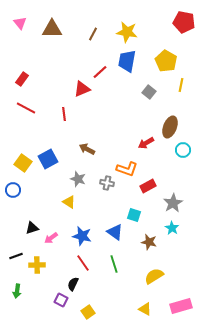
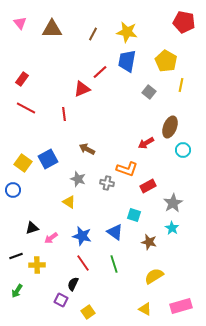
green arrow at (17, 291): rotated 24 degrees clockwise
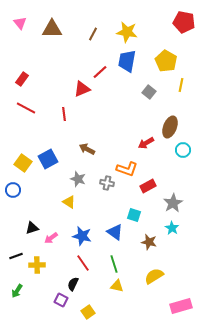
yellow triangle at (145, 309): moved 28 px left, 23 px up; rotated 16 degrees counterclockwise
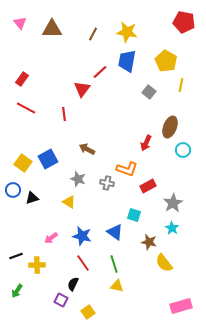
red triangle at (82, 89): rotated 30 degrees counterclockwise
red arrow at (146, 143): rotated 35 degrees counterclockwise
black triangle at (32, 228): moved 30 px up
yellow semicircle at (154, 276): moved 10 px right, 13 px up; rotated 96 degrees counterclockwise
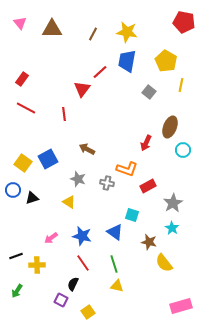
cyan square at (134, 215): moved 2 px left
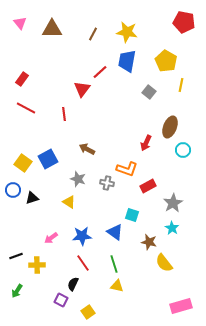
blue star at (82, 236): rotated 18 degrees counterclockwise
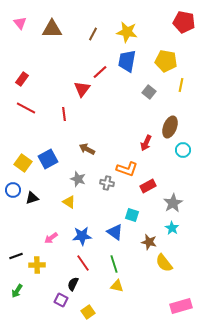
yellow pentagon at (166, 61): rotated 20 degrees counterclockwise
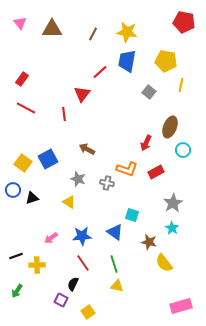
red triangle at (82, 89): moved 5 px down
red rectangle at (148, 186): moved 8 px right, 14 px up
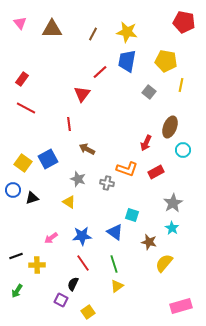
red line at (64, 114): moved 5 px right, 10 px down
yellow semicircle at (164, 263): rotated 78 degrees clockwise
yellow triangle at (117, 286): rotated 48 degrees counterclockwise
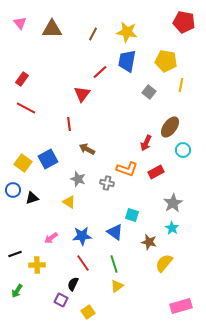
brown ellipse at (170, 127): rotated 15 degrees clockwise
black line at (16, 256): moved 1 px left, 2 px up
